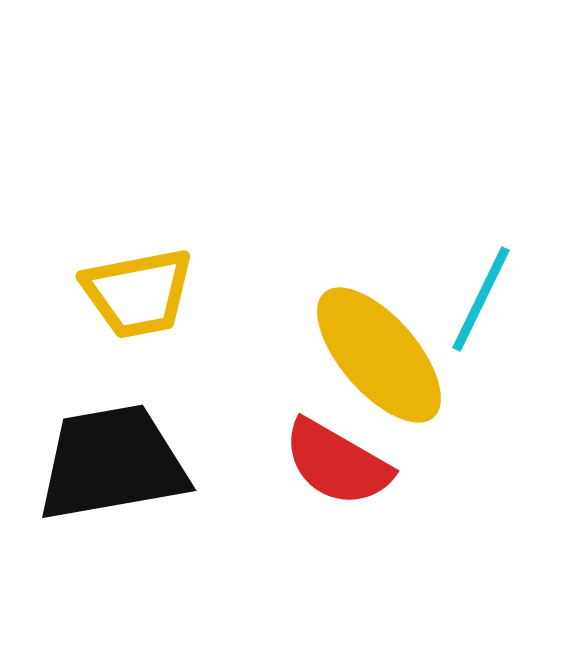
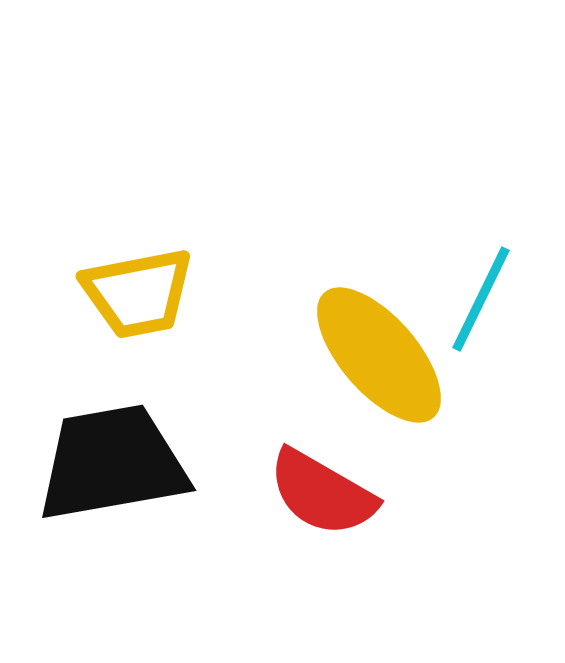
red semicircle: moved 15 px left, 30 px down
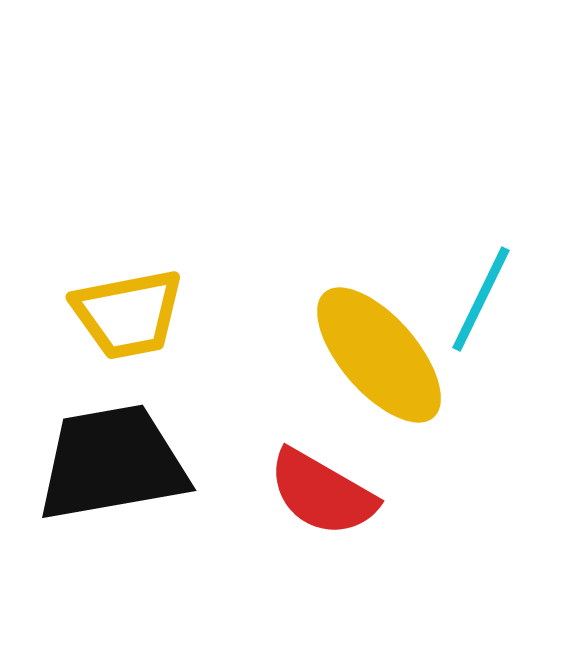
yellow trapezoid: moved 10 px left, 21 px down
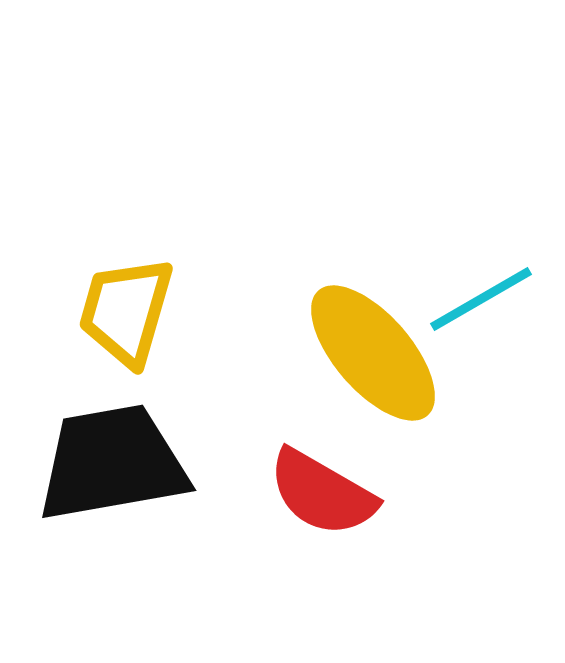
cyan line: rotated 34 degrees clockwise
yellow trapezoid: moved 2 px left, 3 px up; rotated 117 degrees clockwise
yellow ellipse: moved 6 px left, 2 px up
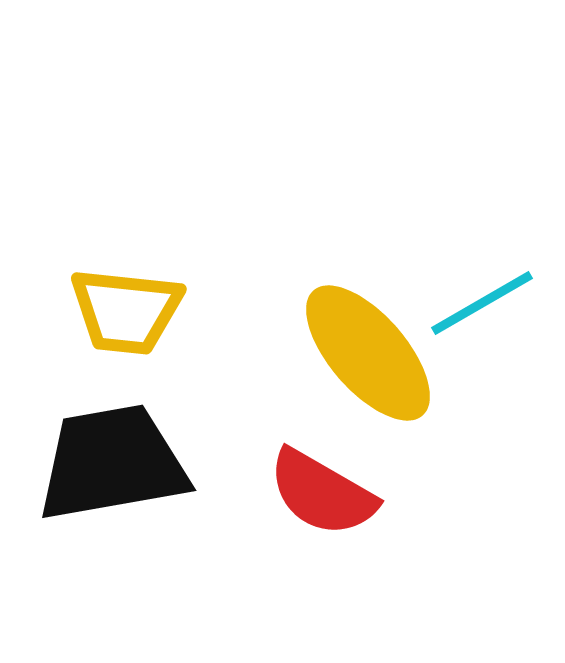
cyan line: moved 1 px right, 4 px down
yellow trapezoid: rotated 100 degrees counterclockwise
yellow ellipse: moved 5 px left
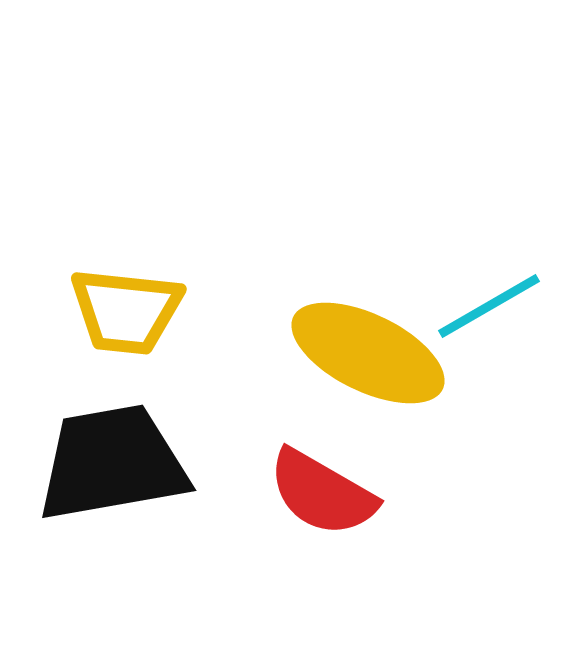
cyan line: moved 7 px right, 3 px down
yellow ellipse: rotated 23 degrees counterclockwise
